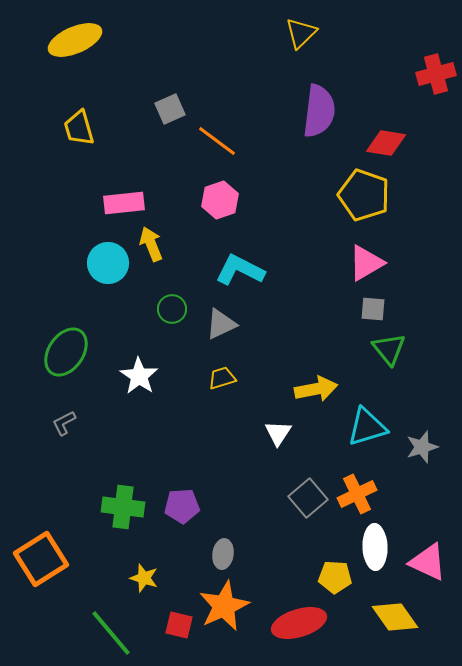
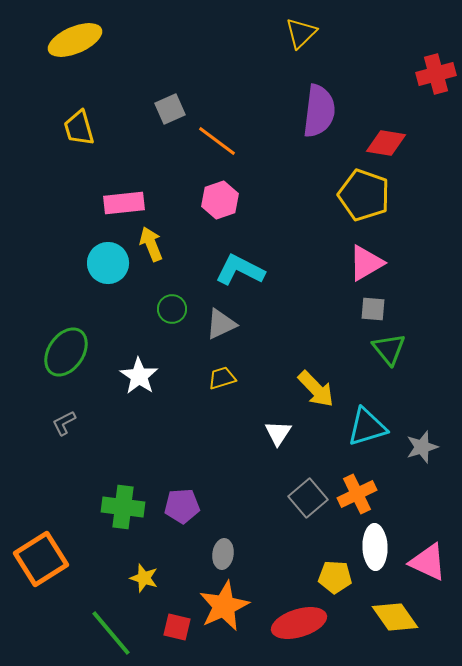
yellow arrow at (316, 389): rotated 57 degrees clockwise
red square at (179, 625): moved 2 px left, 2 px down
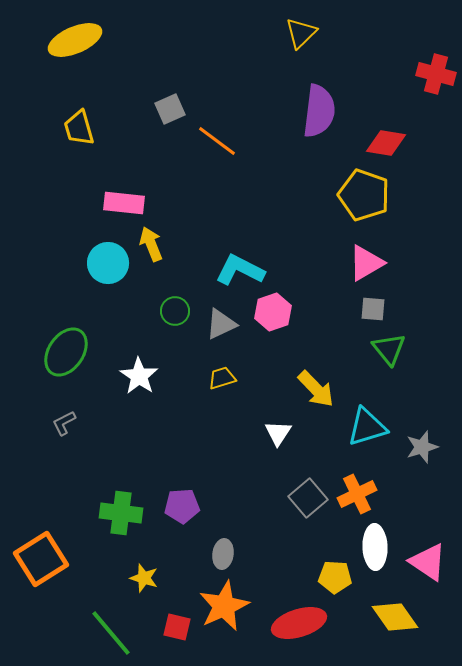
red cross at (436, 74): rotated 30 degrees clockwise
pink hexagon at (220, 200): moved 53 px right, 112 px down
pink rectangle at (124, 203): rotated 12 degrees clockwise
green circle at (172, 309): moved 3 px right, 2 px down
green cross at (123, 507): moved 2 px left, 6 px down
pink triangle at (428, 562): rotated 9 degrees clockwise
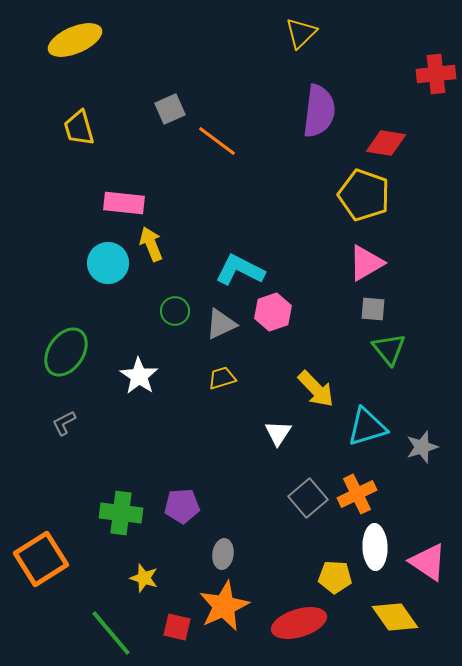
red cross at (436, 74): rotated 21 degrees counterclockwise
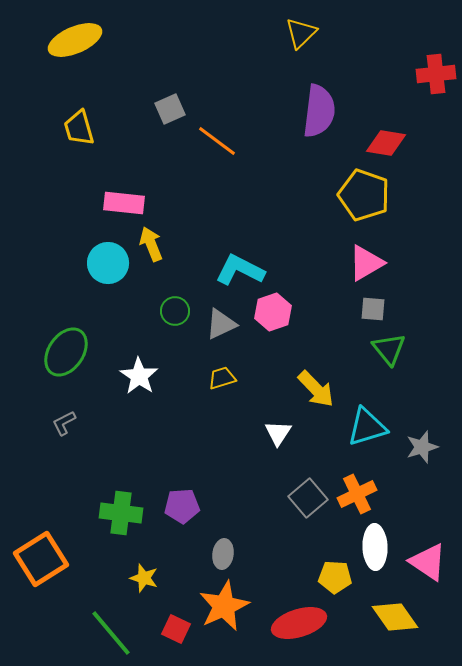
red square at (177, 627): moved 1 px left, 2 px down; rotated 12 degrees clockwise
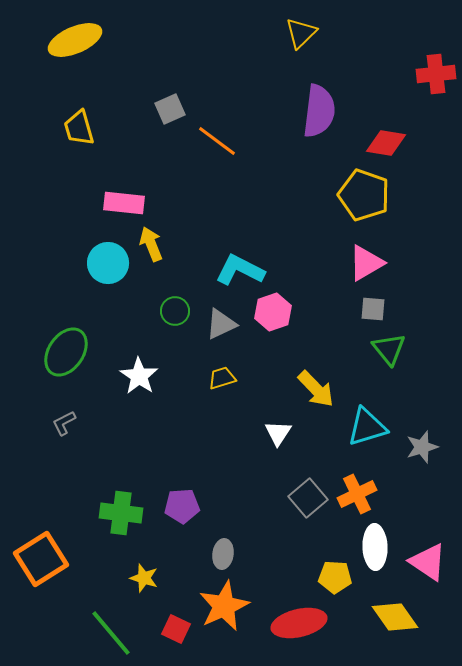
red ellipse at (299, 623): rotated 4 degrees clockwise
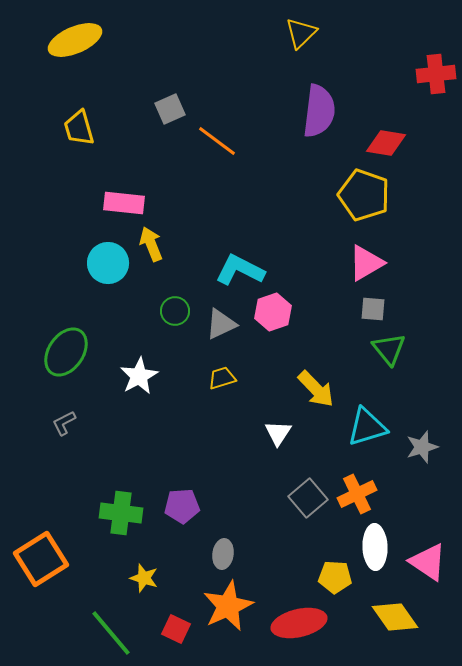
white star at (139, 376): rotated 9 degrees clockwise
orange star at (224, 606): moved 4 px right
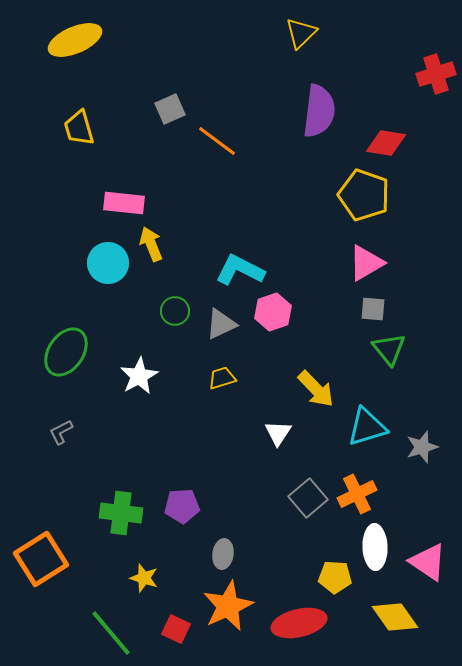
red cross at (436, 74): rotated 12 degrees counterclockwise
gray L-shape at (64, 423): moved 3 px left, 9 px down
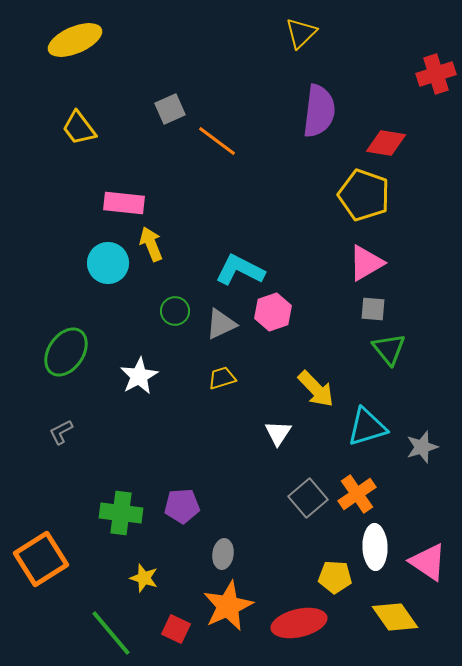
yellow trapezoid at (79, 128): rotated 21 degrees counterclockwise
orange cross at (357, 494): rotated 9 degrees counterclockwise
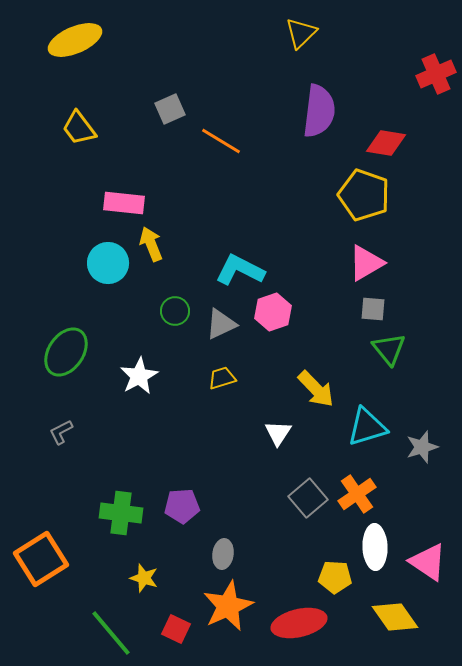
red cross at (436, 74): rotated 6 degrees counterclockwise
orange line at (217, 141): moved 4 px right; rotated 6 degrees counterclockwise
